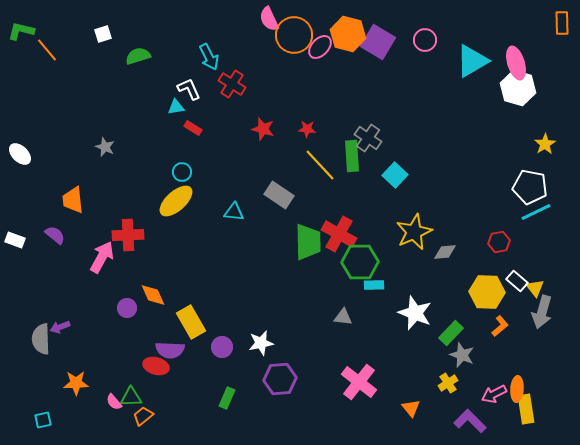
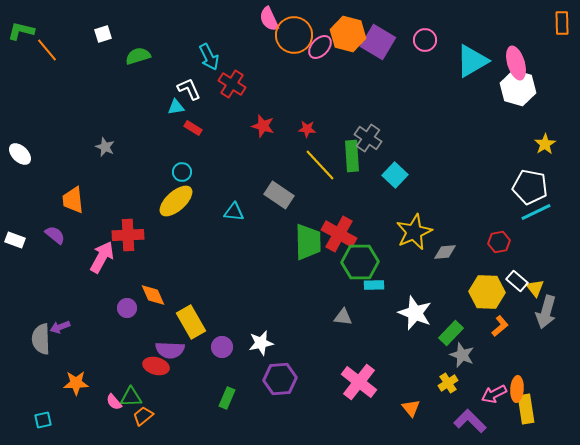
red star at (263, 129): moved 3 px up
gray arrow at (542, 312): moved 4 px right
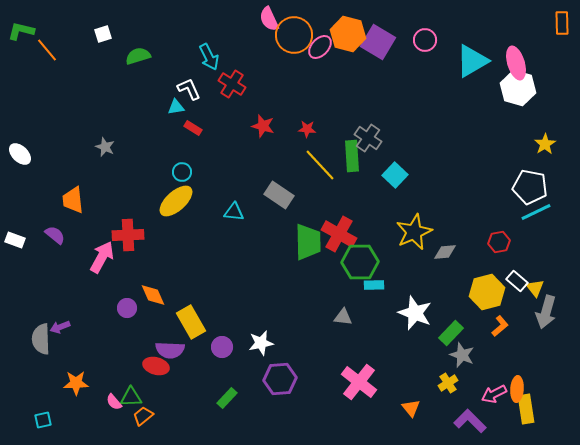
yellow hexagon at (487, 292): rotated 16 degrees counterclockwise
green rectangle at (227, 398): rotated 20 degrees clockwise
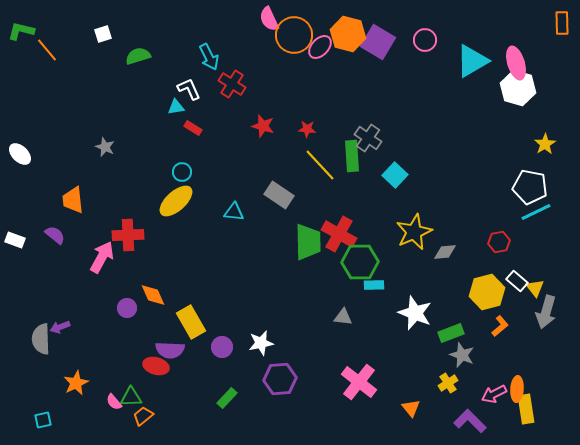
green rectangle at (451, 333): rotated 25 degrees clockwise
orange star at (76, 383): rotated 25 degrees counterclockwise
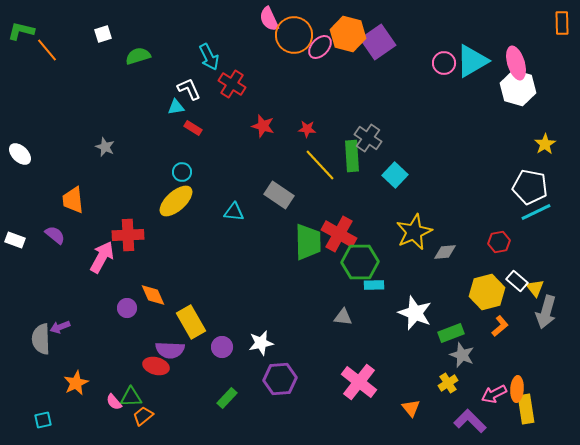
pink circle at (425, 40): moved 19 px right, 23 px down
purple square at (378, 42): rotated 24 degrees clockwise
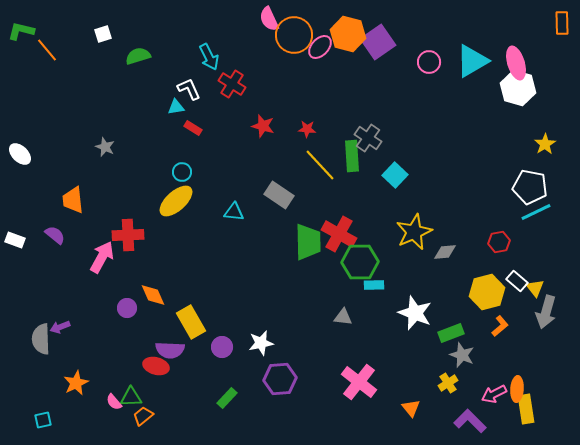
pink circle at (444, 63): moved 15 px left, 1 px up
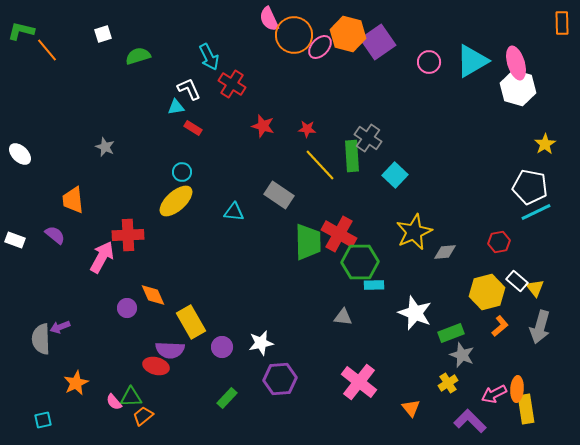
gray arrow at (546, 312): moved 6 px left, 15 px down
